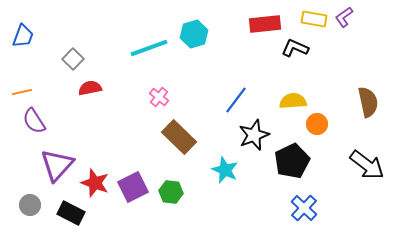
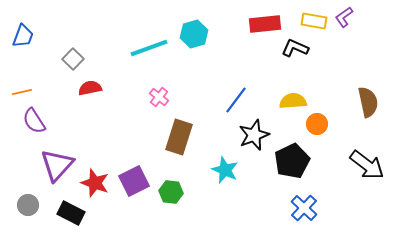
yellow rectangle: moved 2 px down
brown rectangle: rotated 64 degrees clockwise
purple square: moved 1 px right, 6 px up
gray circle: moved 2 px left
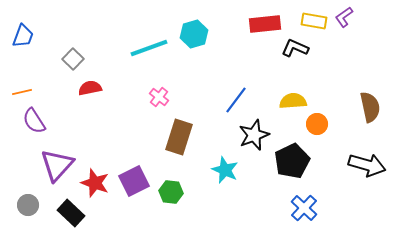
brown semicircle: moved 2 px right, 5 px down
black arrow: rotated 21 degrees counterclockwise
black rectangle: rotated 16 degrees clockwise
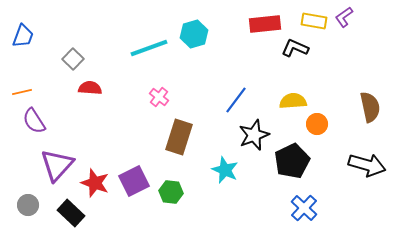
red semicircle: rotated 15 degrees clockwise
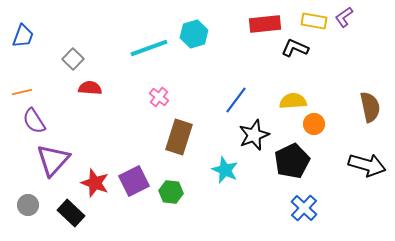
orange circle: moved 3 px left
purple triangle: moved 4 px left, 5 px up
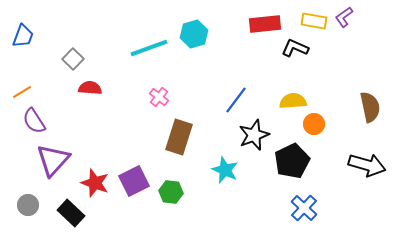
orange line: rotated 18 degrees counterclockwise
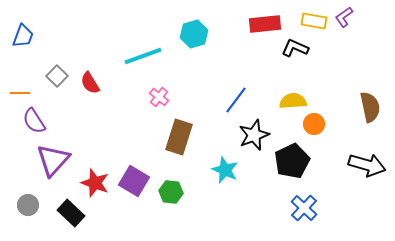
cyan line: moved 6 px left, 8 px down
gray square: moved 16 px left, 17 px down
red semicircle: moved 5 px up; rotated 125 degrees counterclockwise
orange line: moved 2 px left, 1 px down; rotated 30 degrees clockwise
purple square: rotated 32 degrees counterclockwise
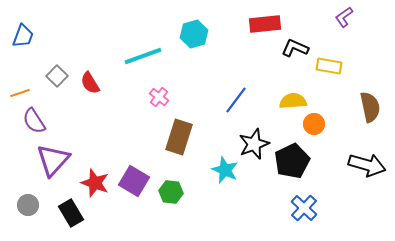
yellow rectangle: moved 15 px right, 45 px down
orange line: rotated 18 degrees counterclockwise
black star: moved 9 px down
black rectangle: rotated 16 degrees clockwise
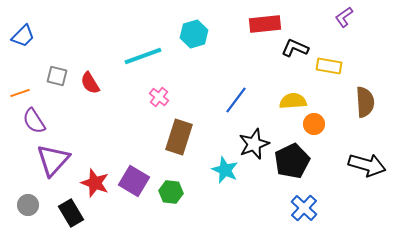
blue trapezoid: rotated 25 degrees clockwise
gray square: rotated 30 degrees counterclockwise
brown semicircle: moved 5 px left, 5 px up; rotated 8 degrees clockwise
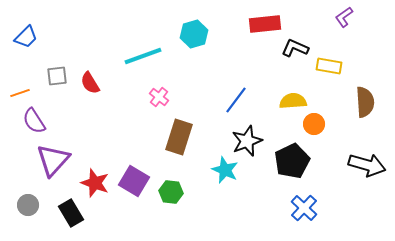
blue trapezoid: moved 3 px right, 1 px down
gray square: rotated 20 degrees counterclockwise
black star: moved 7 px left, 3 px up
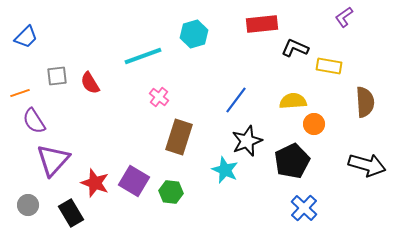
red rectangle: moved 3 px left
